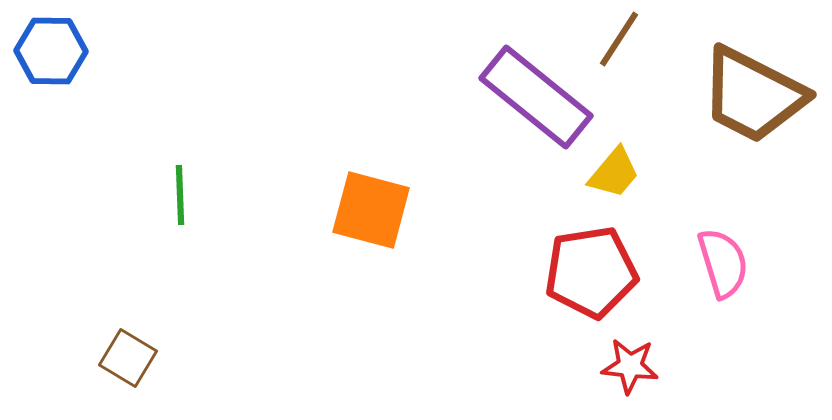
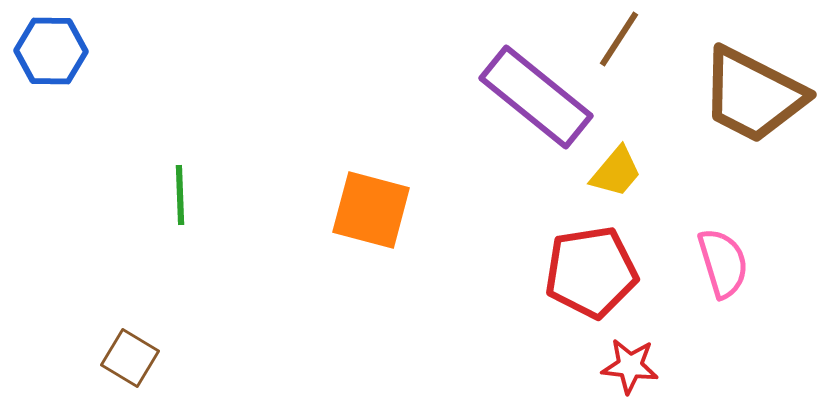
yellow trapezoid: moved 2 px right, 1 px up
brown square: moved 2 px right
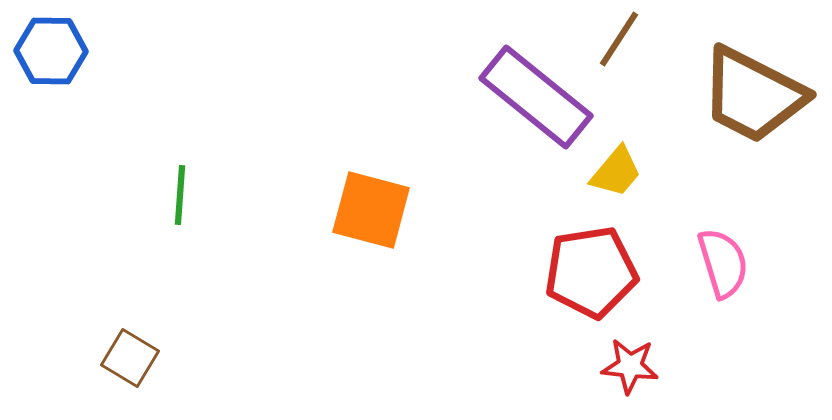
green line: rotated 6 degrees clockwise
